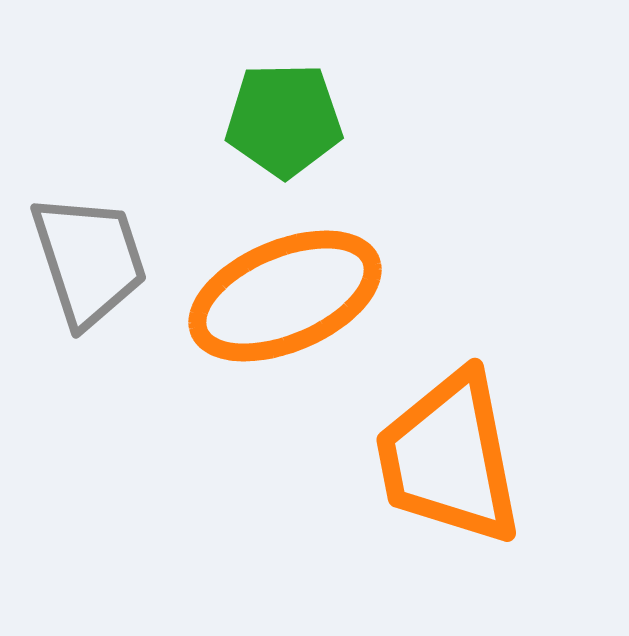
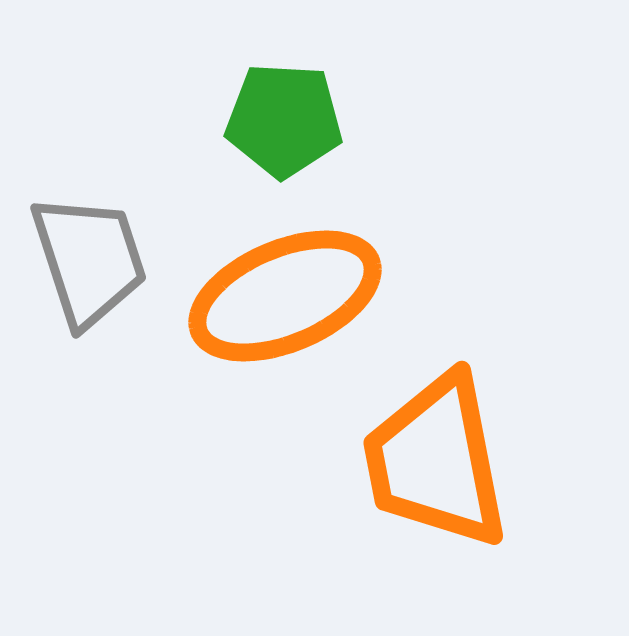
green pentagon: rotated 4 degrees clockwise
orange trapezoid: moved 13 px left, 3 px down
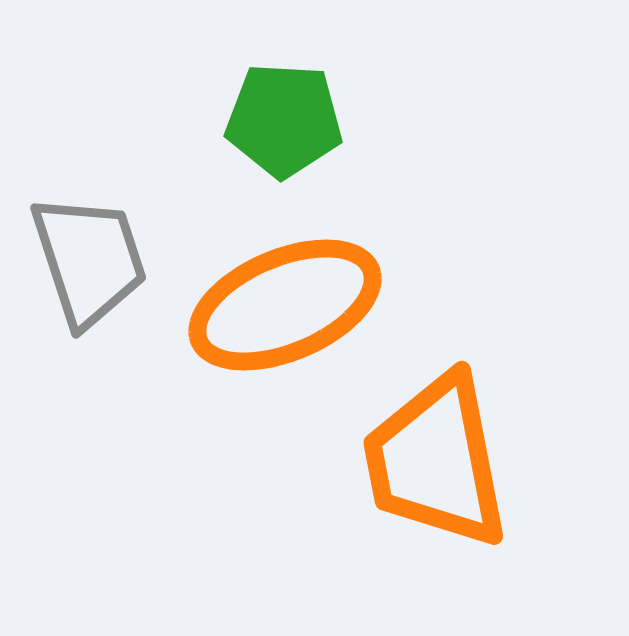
orange ellipse: moved 9 px down
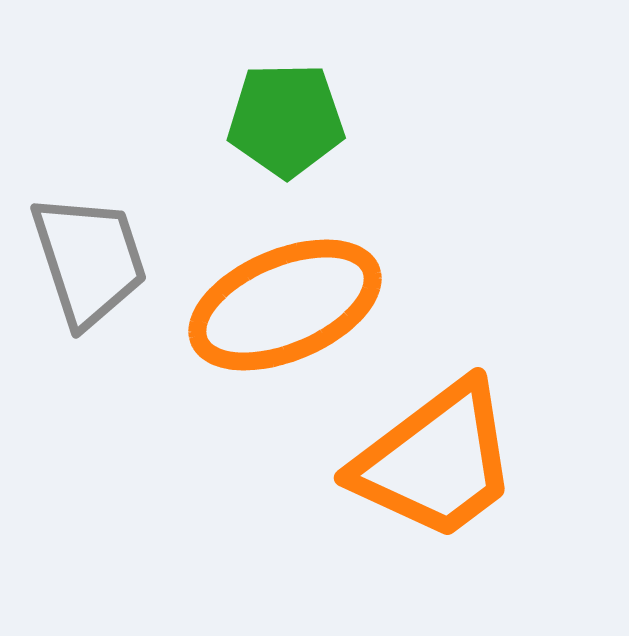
green pentagon: moved 2 px right; rotated 4 degrees counterclockwise
orange trapezoid: rotated 116 degrees counterclockwise
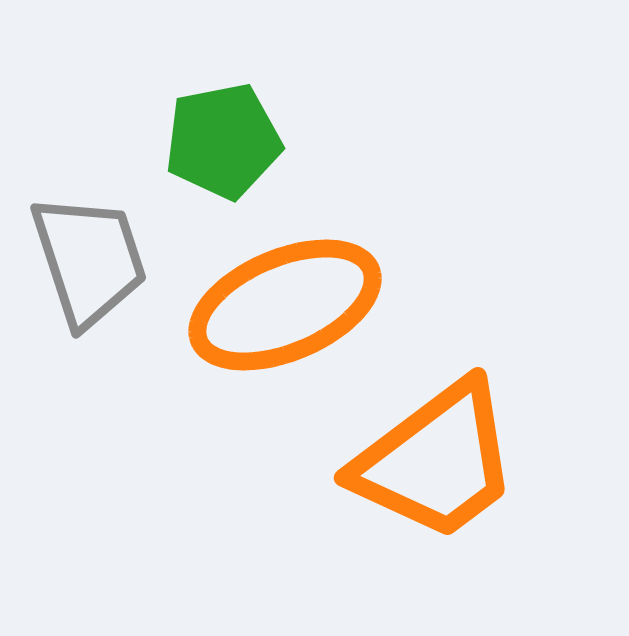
green pentagon: moved 63 px left, 21 px down; rotated 10 degrees counterclockwise
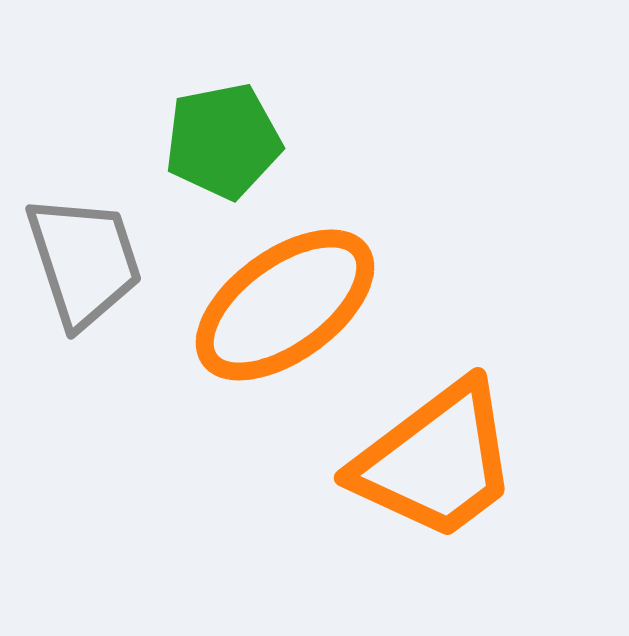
gray trapezoid: moved 5 px left, 1 px down
orange ellipse: rotated 13 degrees counterclockwise
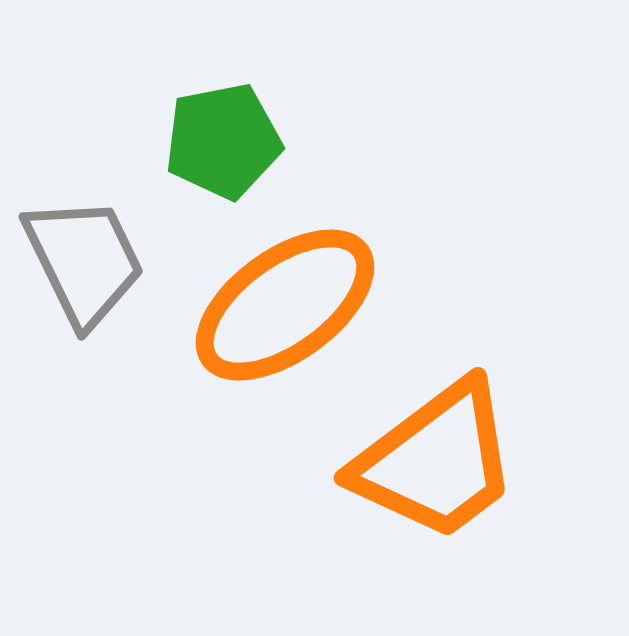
gray trapezoid: rotated 8 degrees counterclockwise
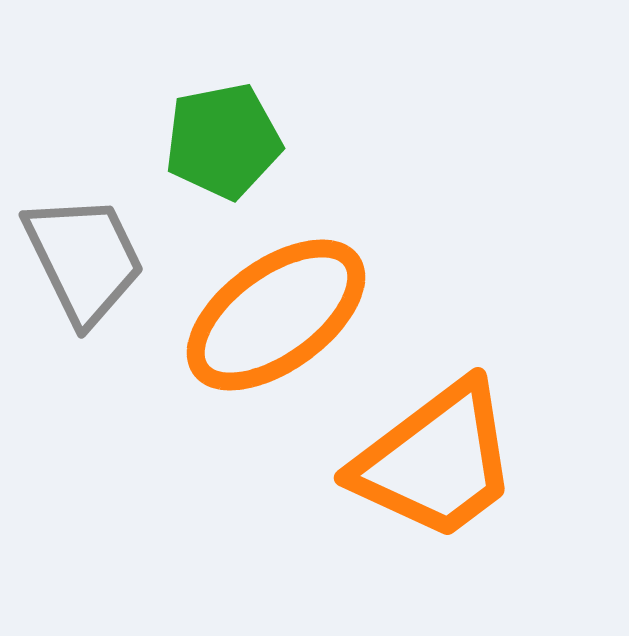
gray trapezoid: moved 2 px up
orange ellipse: moved 9 px left, 10 px down
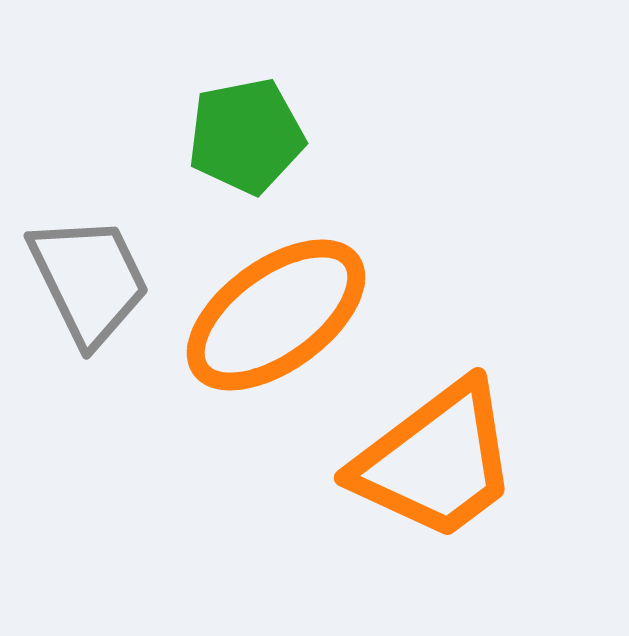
green pentagon: moved 23 px right, 5 px up
gray trapezoid: moved 5 px right, 21 px down
